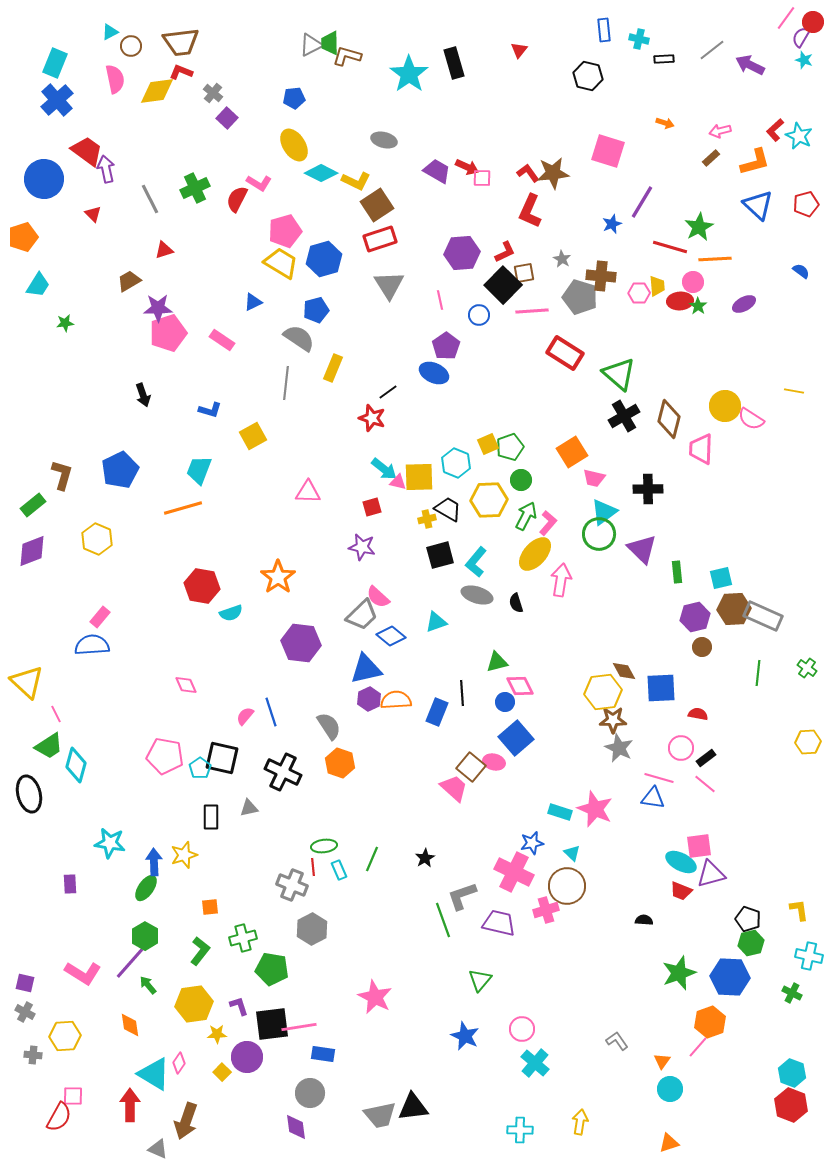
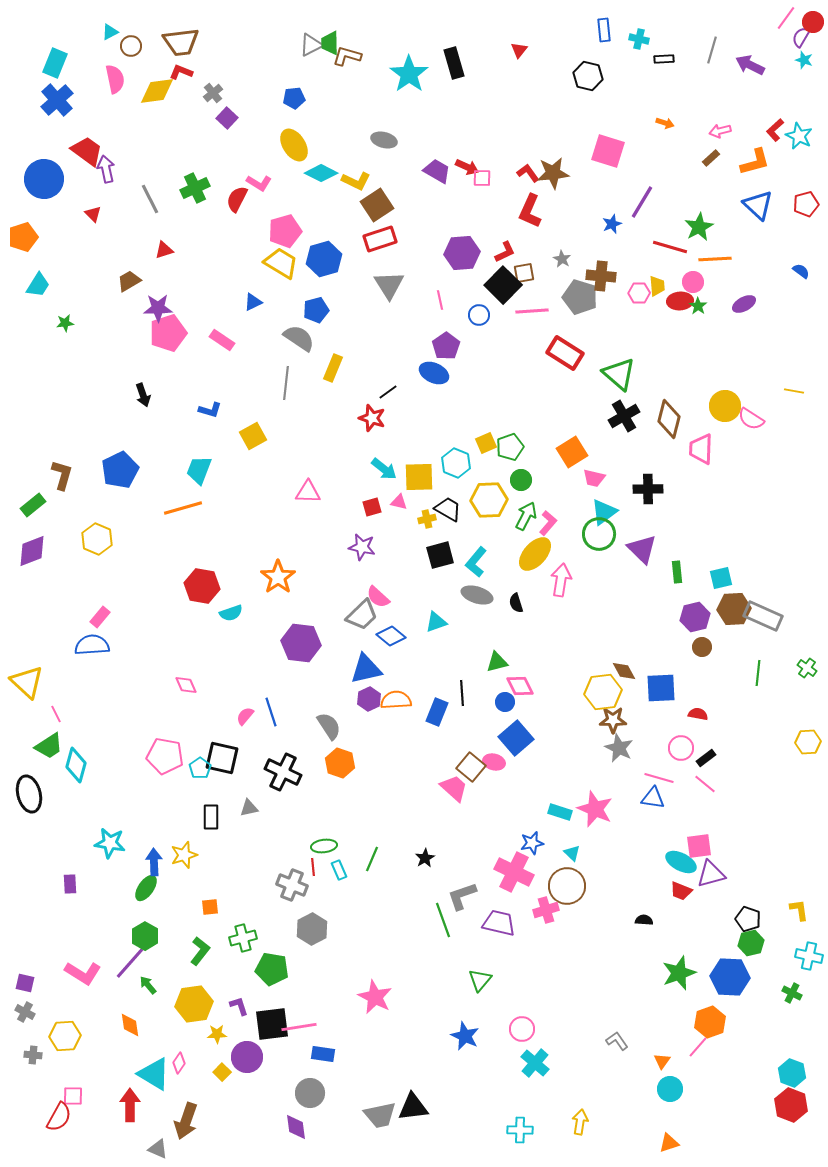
gray line at (712, 50): rotated 36 degrees counterclockwise
gray cross at (213, 93): rotated 12 degrees clockwise
yellow square at (488, 444): moved 2 px left, 1 px up
pink triangle at (398, 482): moved 1 px right, 20 px down
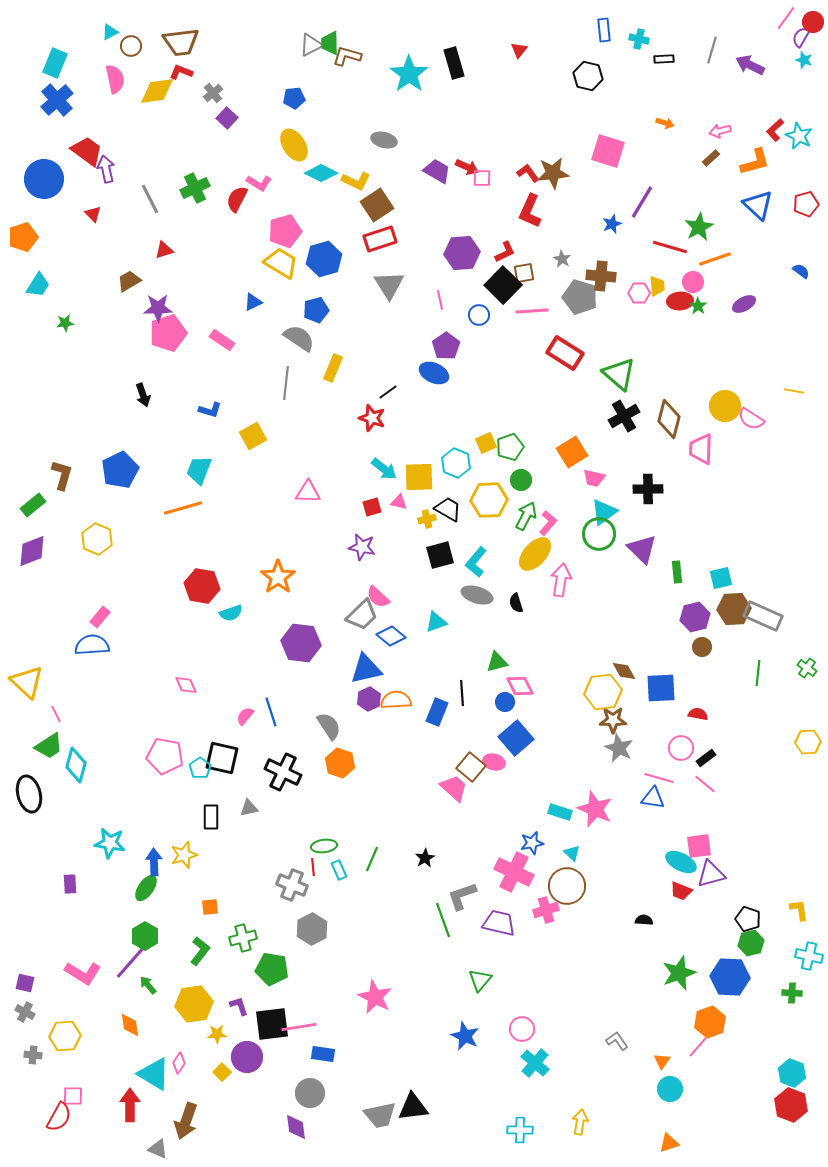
orange line at (715, 259): rotated 16 degrees counterclockwise
green cross at (792, 993): rotated 24 degrees counterclockwise
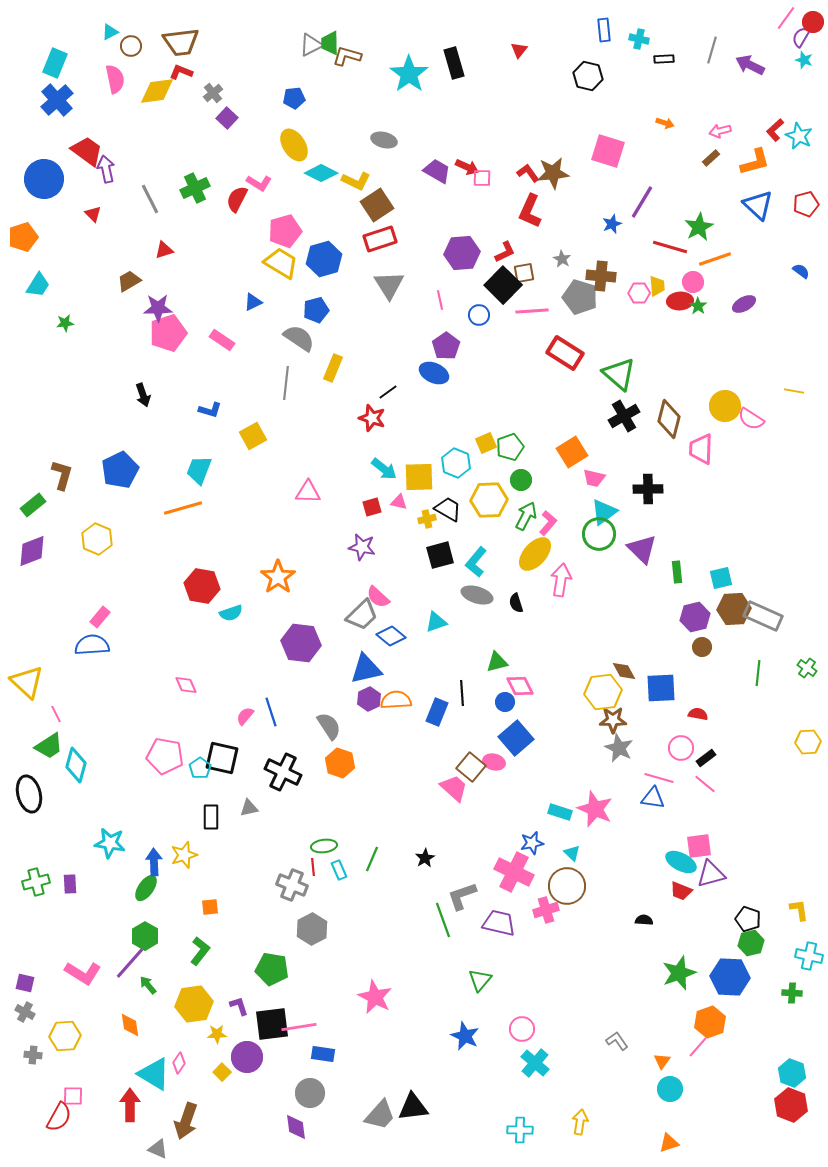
green cross at (243, 938): moved 207 px left, 56 px up
gray trapezoid at (380, 1115): rotated 36 degrees counterclockwise
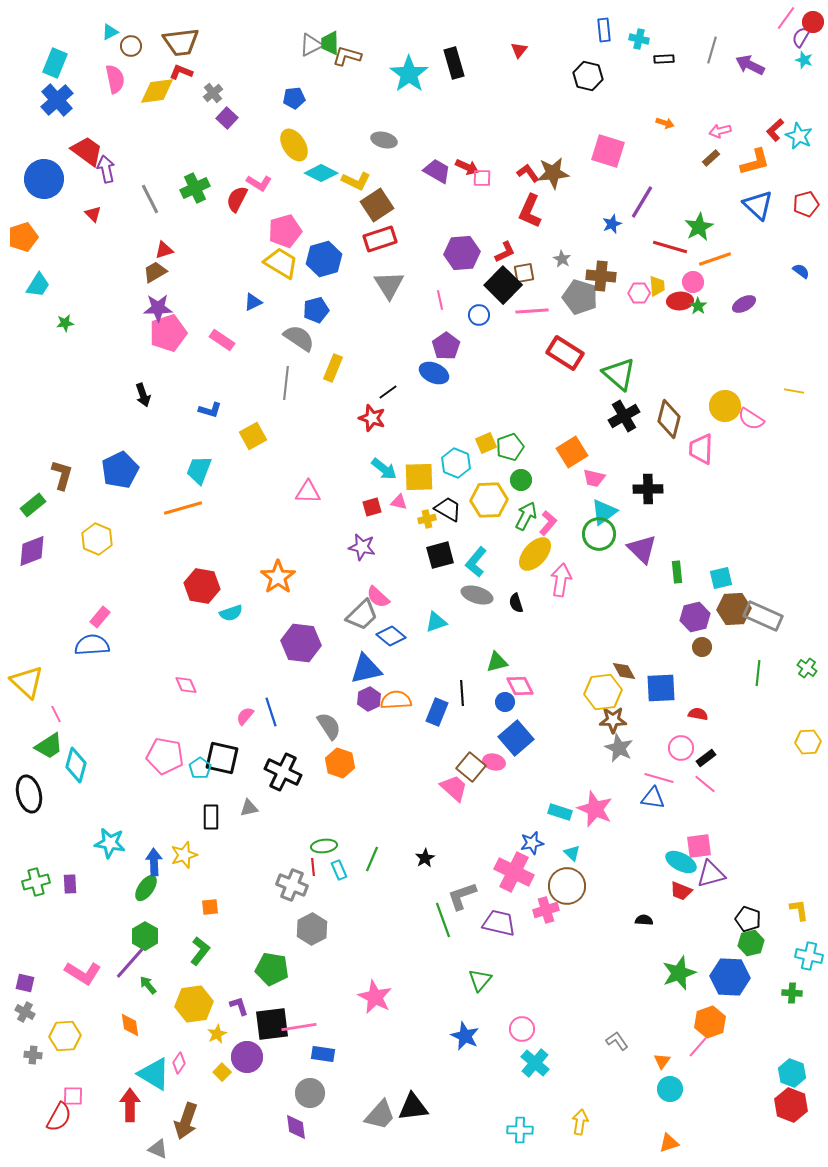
brown trapezoid at (129, 281): moved 26 px right, 9 px up
yellow star at (217, 1034): rotated 24 degrees counterclockwise
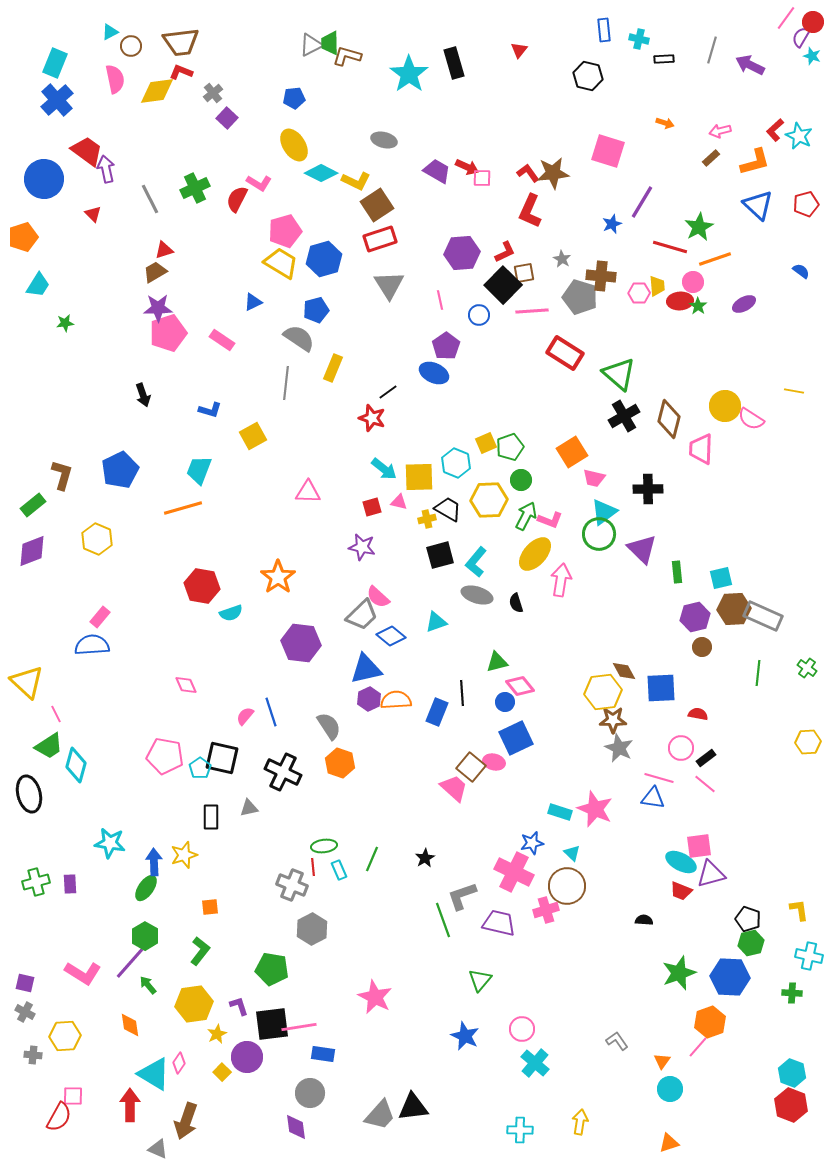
cyan star at (804, 60): moved 8 px right, 4 px up
pink L-shape at (548, 523): moved 2 px right, 3 px up; rotated 70 degrees clockwise
pink diamond at (520, 686): rotated 12 degrees counterclockwise
blue square at (516, 738): rotated 16 degrees clockwise
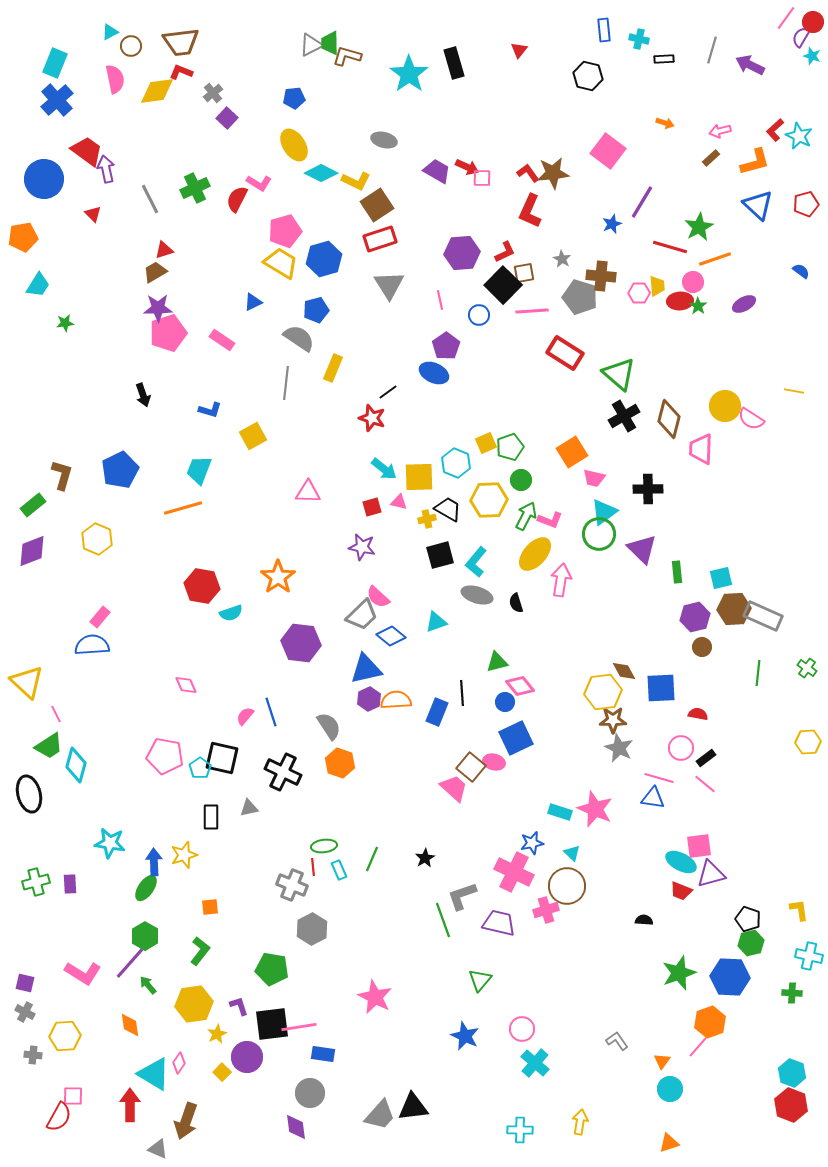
pink square at (608, 151): rotated 20 degrees clockwise
orange pentagon at (23, 237): rotated 8 degrees clockwise
